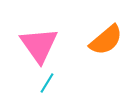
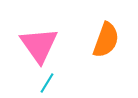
orange semicircle: rotated 30 degrees counterclockwise
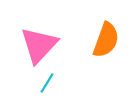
pink triangle: rotated 18 degrees clockwise
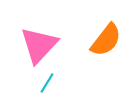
orange semicircle: rotated 18 degrees clockwise
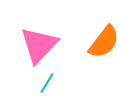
orange semicircle: moved 2 px left, 2 px down
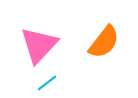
cyan line: rotated 20 degrees clockwise
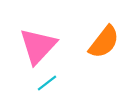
pink triangle: moved 1 px left, 1 px down
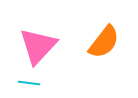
cyan line: moved 18 px left; rotated 45 degrees clockwise
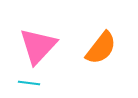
orange semicircle: moved 3 px left, 6 px down
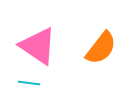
pink triangle: rotated 39 degrees counterclockwise
